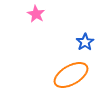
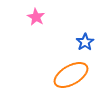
pink star: moved 3 px down
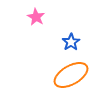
blue star: moved 14 px left
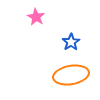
orange ellipse: rotated 20 degrees clockwise
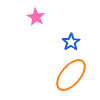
orange ellipse: rotated 40 degrees counterclockwise
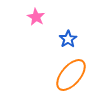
blue star: moved 3 px left, 3 px up
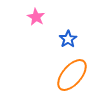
orange ellipse: moved 1 px right
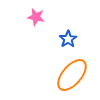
pink star: rotated 18 degrees counterclockwise
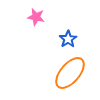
orange ellipse: moved 2 px left, 2 px up
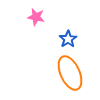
orange ellipse: rotated 64 degrees counterclockwise
